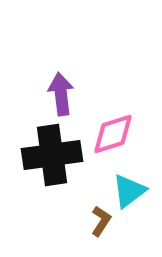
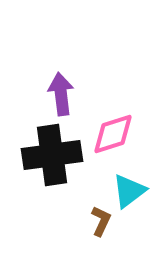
brown L-shape: rotated 8 degrees counterclockwise
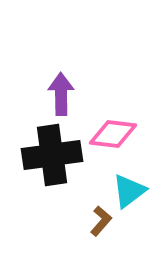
purple arrow: rotated 6 degrees clockwise
pink diamond: rotated 24 degrees clockwise
brown L-shape: rotated 16 degrees clockwise
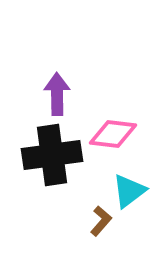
purple arrow: moved 4 px left
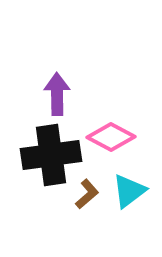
pink diamond: moved 2 px left, 3 px down; rotated 21 degrees clockwise
black cross: moved 1 px left
brown L-shape: moved 14 px left, 27 px up; rotated 8 degrees clockwise
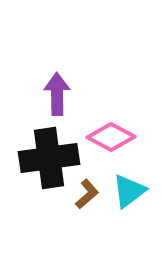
black cross: moved 2 px left, 3 px down
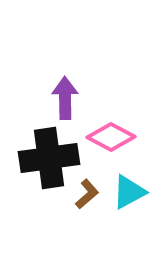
purple arrow: moved 8 px right, 4 px down
cyan triangle: moved 1 px down; rotated 9 degrees clockwise
